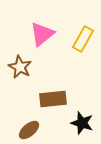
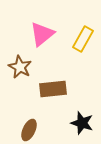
brown rectangle: moved 10 px up
brown ellipse: rotated 25 degrees counterclockwise
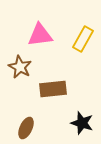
pink triangle: moved 2 px left, 1 px down; rotated 32 degrees clockwise
brown ellipse: moved 3 px left, 2 px up
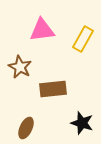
pink triangle: moved 2 px right, 5 px up
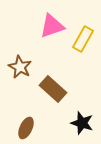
pink triangle: moved 10 px right, 4 px up; rotated 12 degrees counterclockwise
brown rectangle: rotated 48 degrees clockwise
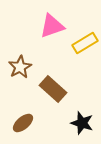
yellow rectangle: moved 2 px right, 4 px down; rotated 30 degrees clockwise
brown star: rotated 15 degrees clockwise
brown ellipse: moved 3 px left, 5 px up; rotated 25 degrees clockwise
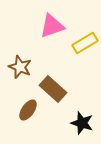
brown star: rotated 20 degrees counterclockwise
brown ellipse: moved 5 px right, 13 px up; rotated 15 degrees counterclockwise
